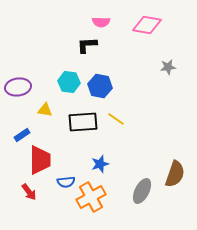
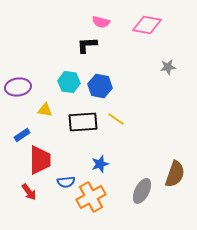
pink semicircle: rotated 12 degrees clockwise
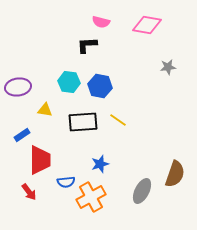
yellow line: moved 2 px right, 1 px down
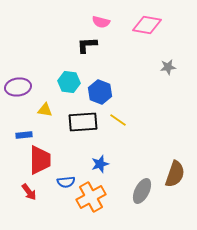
blue hexagon: moved 6 px down; rotated 10 degrees clockwise
blue rectangle: moved 2 px right; rotated 28 degrees clockwise
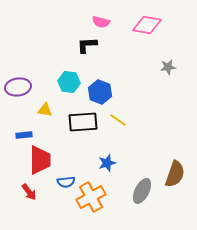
blue star: moved 7 px right, 1 px up
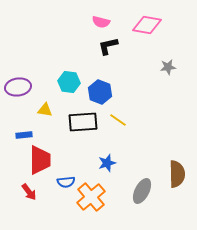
black L-shape: moved 21 px right, 1 px down; rotated 10 degrees counterclockwise
brown semicircle: moved 2 px right; rotated 20 degrees counterclockwise
orange cross: rotated 12 degrees counterclockwise
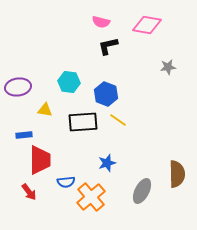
blue hexagon: moved 6 px right, 2 px down
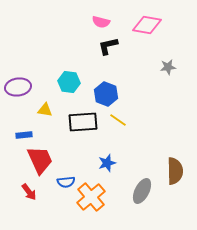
red trapezoid: rotated 24 degrees counterclockwise
brown semicircle: moved 2 px left, 3 px up
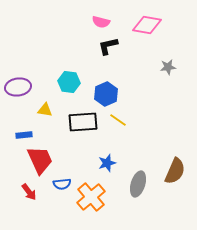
blue hexagon: rotated 15 degrees clockwise
brown semicircle: rotated 24 degrees clockwise
blue semicircle: moved 4 px left, 2 px down
gray ellipse: moved 4 px left, 7 px up; rotated 10 degrees counterclockwise
